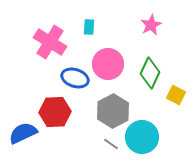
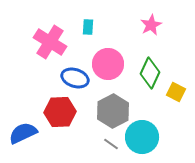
cyan rectangle: moved 1 px left
yellow square: moved 3 px up
red hexagon: moved 5 px right
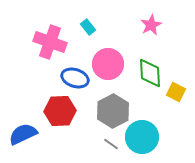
cyan rectangle: rotated 42 degrees counterclockwise
pink cross: rotated 12 degrees counterclockwise
green diamond: rotated 28 degrees counterclockwise
red hexagon: moved 1 px up
blue semicircle: moved 1 px down
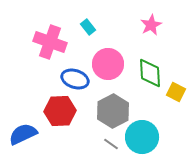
blue ellipse: moved 1 px down
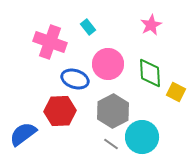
blue semicircle: rotated 12 degrees counterclockwise
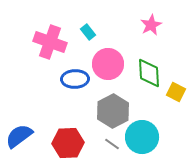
cyan rectangle: moved 5 px down
green diamond: moved 1 px left
blue ellipse: rotated 20 degrees counterclockwise
red hexagon: moved 8 px right, 32 px down
blue semicircle: moved 4 px left, 2 px down
gray line: moved 1 px right
